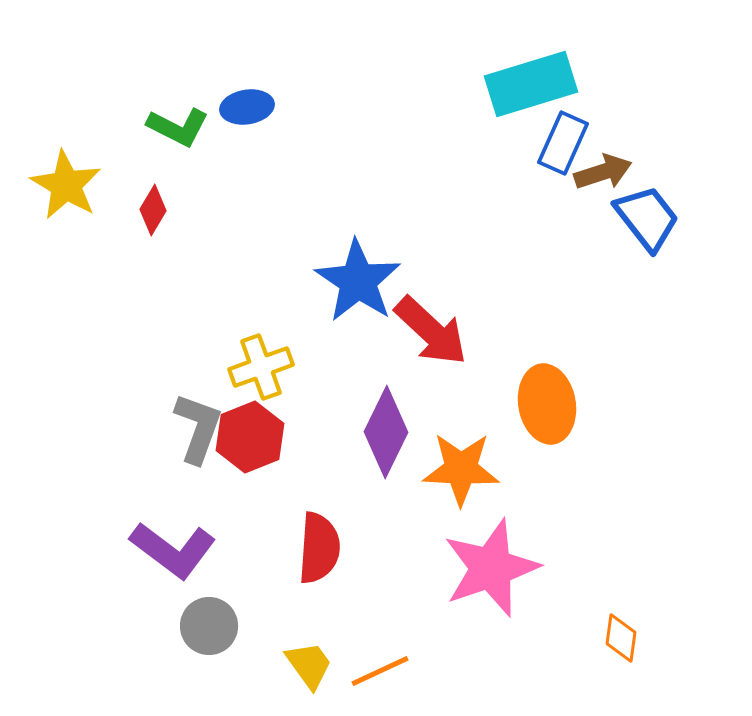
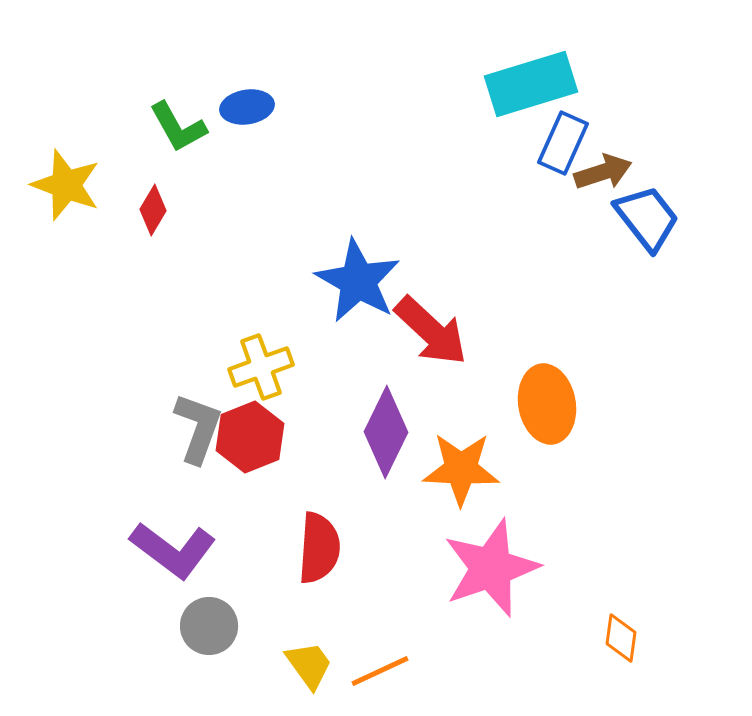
green L-shape: rotated 34 degrees clockwise
yellow star: rotated 10 degrees counterclockwise
blue star: rotated 4 degrees counterclockwise
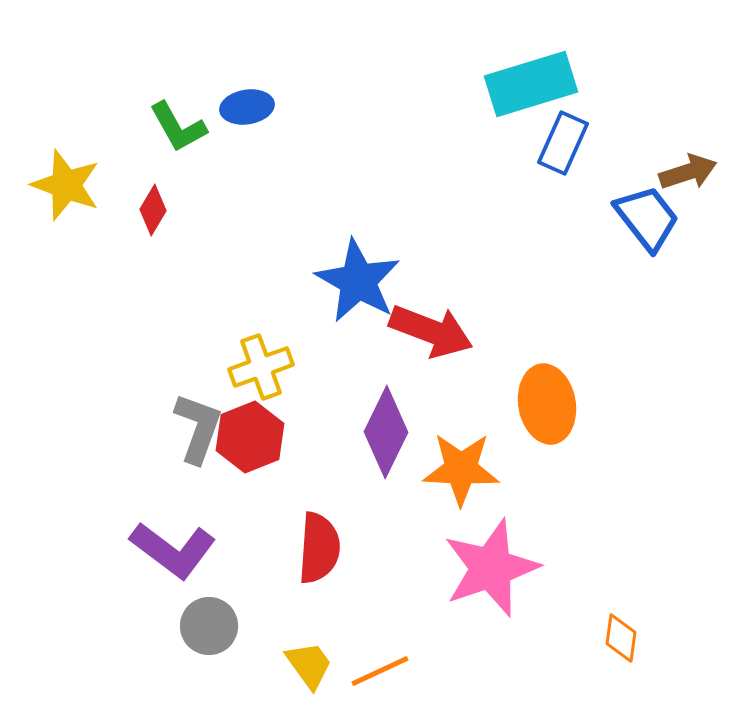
brown arrow: moved 85 px right
red arrow: rotated 22 degrees counterclockwise
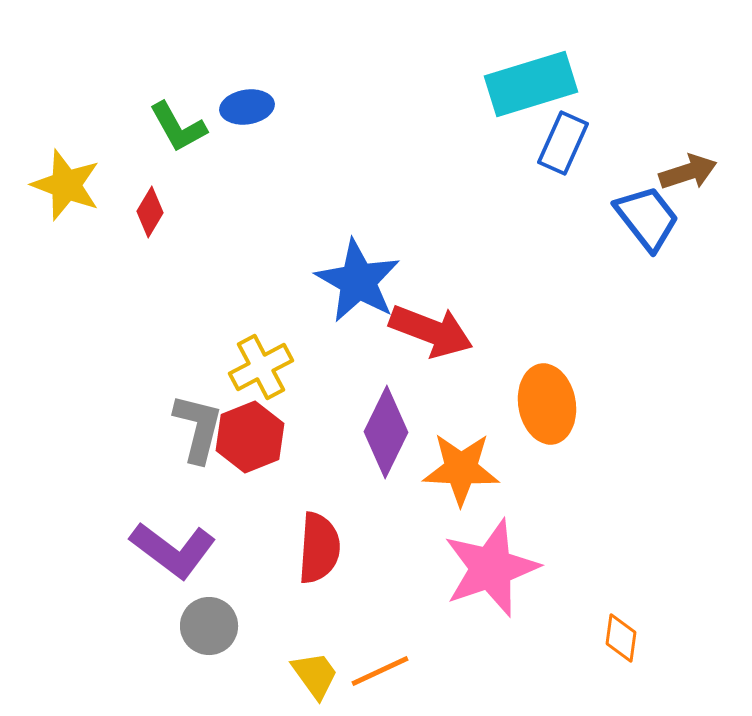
red diamond: moved 3 px left, 2 px down
yellow cross: rotated 8 degrees counterclockwise
gray L-shape: rotated 6 degrees counterclockwise
yellow trapezoid: moved 6 px right, 10 px down
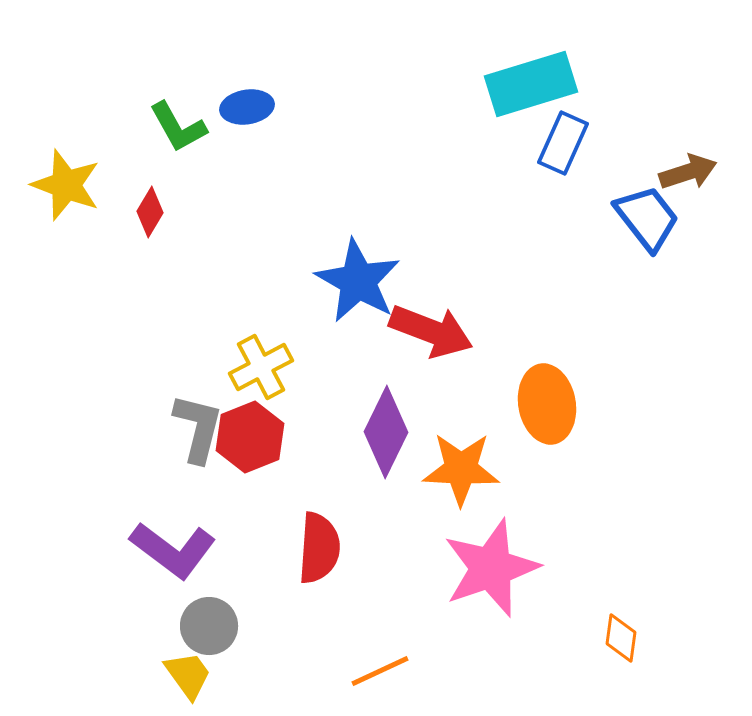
yellow trapezoid: moved 127 px left
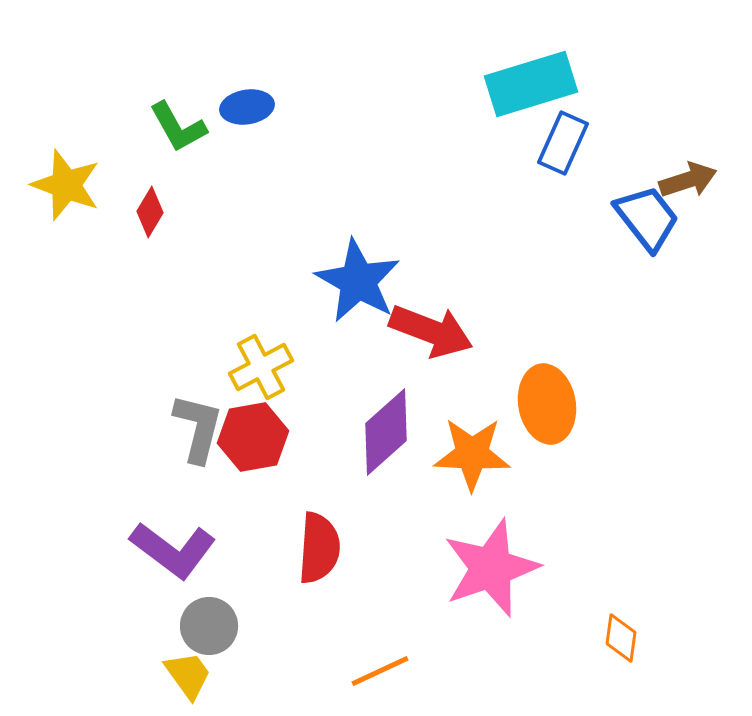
brown arrow: moved 8 px down
purple diamond: rotated 22 degrees clockwise
red hexagon: moved 3 px right; rotated 12 degrees clockwise
orange star: moved 11 px right, 15 px up
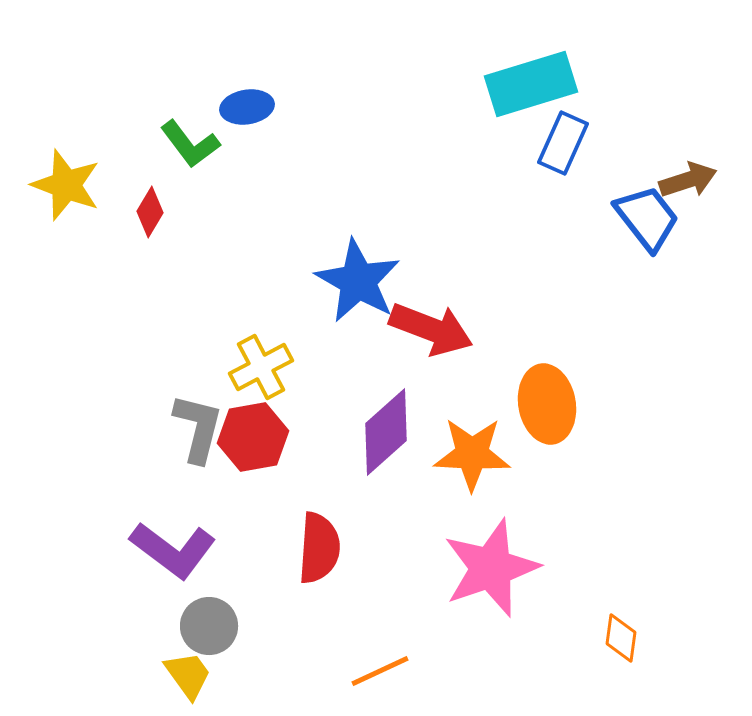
green L-shape: moved 12 px right, 17 px down; rotated 8 degrees counterclockwise
red arrow: moved 2 px up
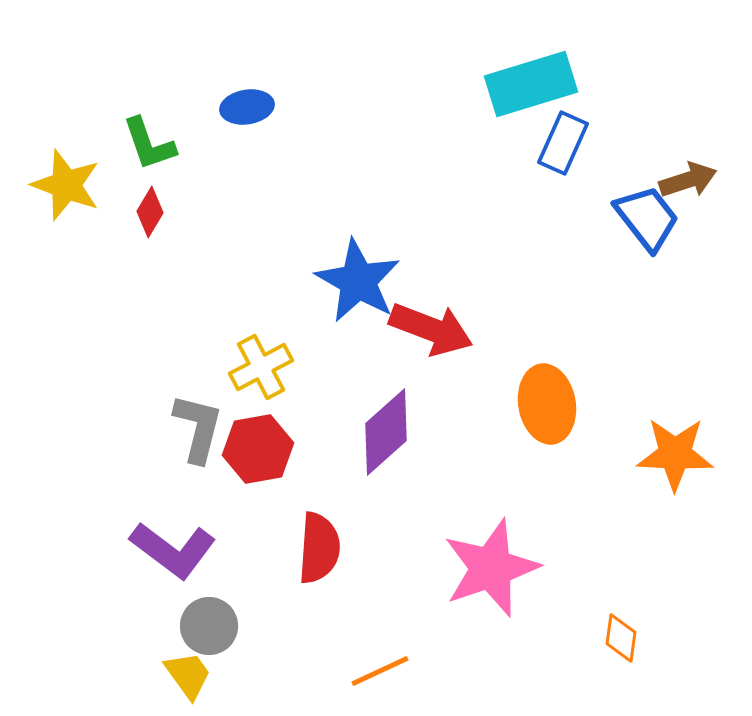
green L-shape: moved 41 px left; rotated 18 degrees clockwise
red hexagon: moved 5 px right, 12 px down
orange star: moved 203 px right
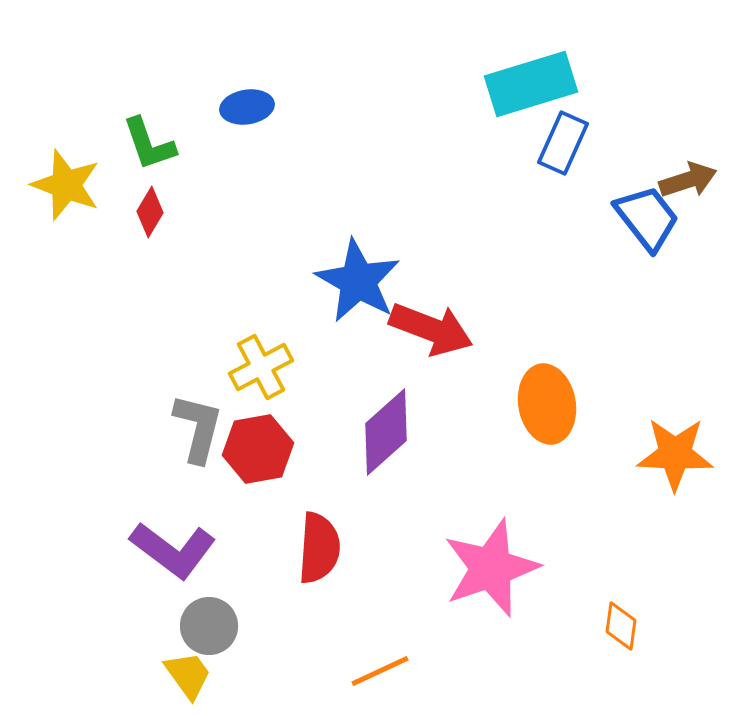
orange diamond: moved 12 px up
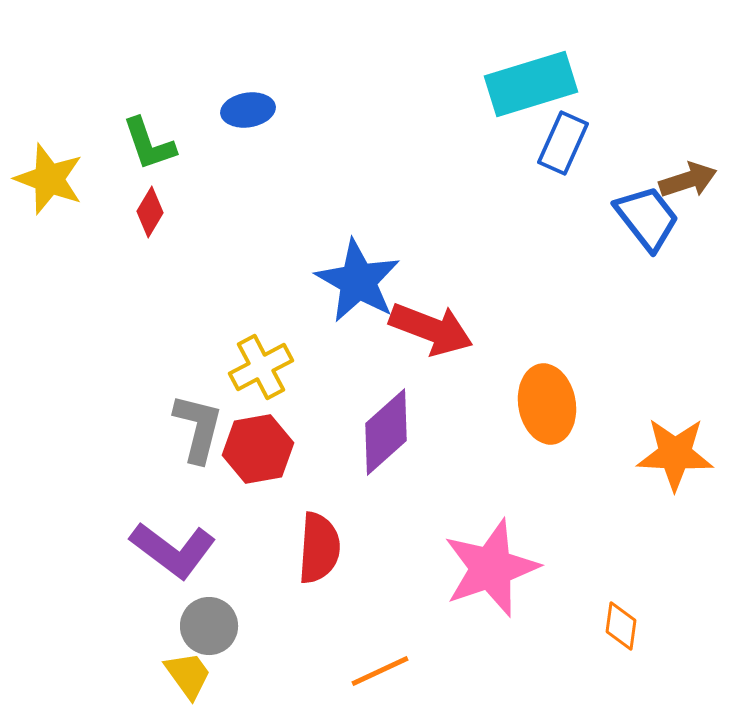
blue ellipse: moved 1 px right, 3 px down
yellow star: moved 17 px left, 6 px up
